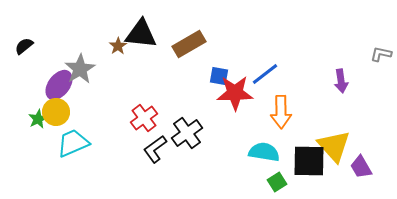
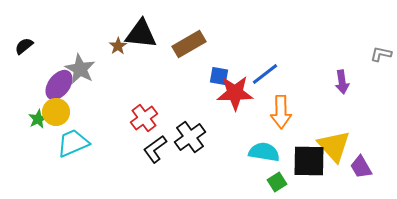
gray star: rotated 12 degrees counterclockwise
purple arrow: moved 1 px right, 1 px down
black cross: moved 3 px right, 4 px down
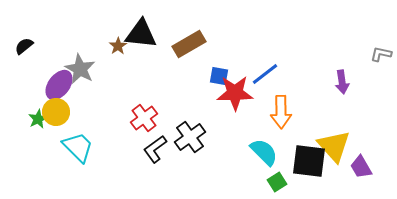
cyan trapezoid: moved 5 px right, 4 px down; rotated 68 degrees clockwise
cyan semicircle: rotated 36 degrees clockwise
black square: rotated 6 degrees clockwise
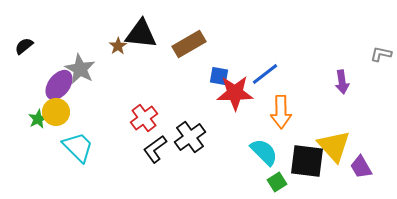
black square: moved 2 px left
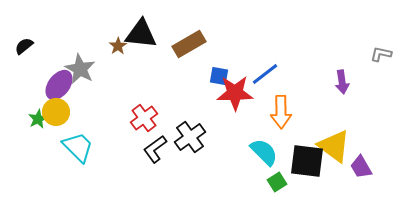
yellow triangle: rotated 12 degrees counterclockwise
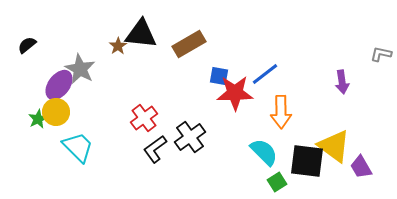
black semicircle: moved 3 px right, 1 px up
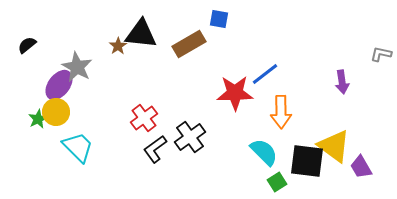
gray star: moved 3 px left, 2 px up
blue square: moved 57 px up
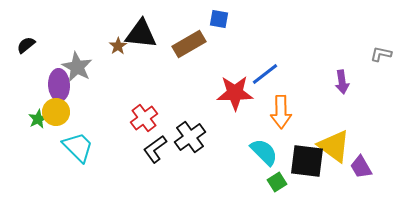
black semicircle: moved 1 px left
purple ellipse: rotated 40 degrees counterclockwise
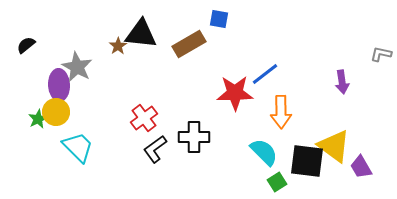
black cross: moved 4 px right; rotated 36 degrees clockwise
